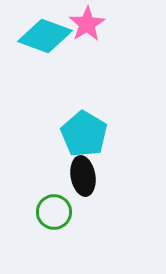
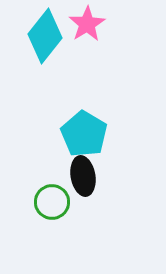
cyan diamond: rotated 72 degrees counterclockwise
green circle: moved 2 px left, 10 px up
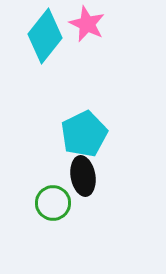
pink star: rotated 15 degrees counterclockwise
cyan pentagon: rotated 15 degrees clockwise
green circle: moved 1 px right, 1 px down
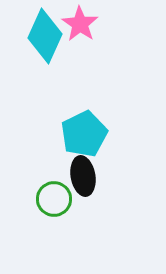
pink star: moved 7 px left; rotated 9 degrees clockwise
cyan diamond: rotated 14 degrees counterclockwise
green circle: moved 1 px right, 4 px up
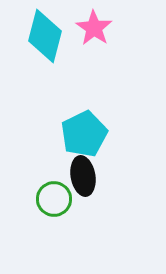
pink star: moved 14 px right, 4 px down
cyan diamond: rotated 10 degrees counterclockwise
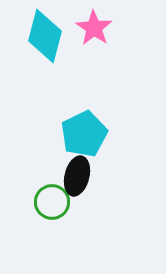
black ellipse: moved 6 px left; rotated 24 degrees clockwise
green circle: moved 2 px left, 3 px down
